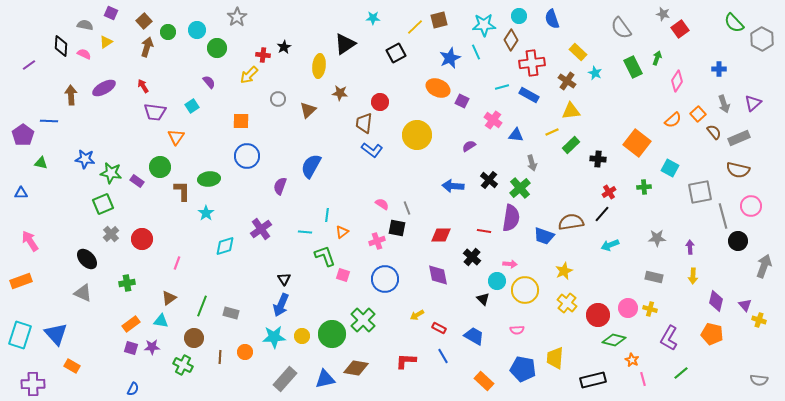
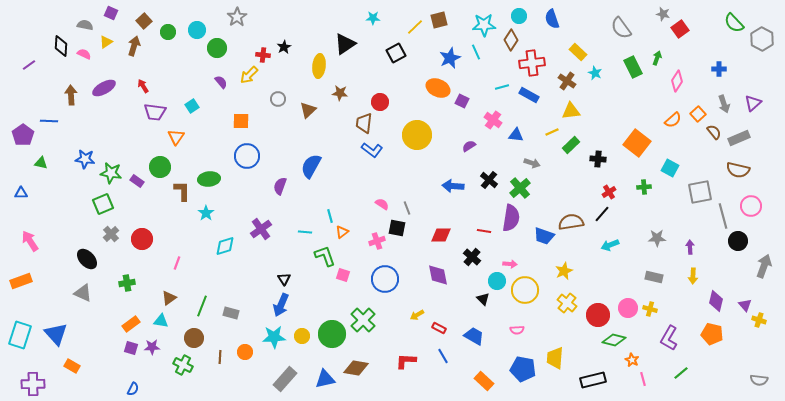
brown arrow at (147, 47): moved 13 px left, 1 px up
purple semicircle at (209, 82): moved 12 px right
gray arrow at (532, 163): rotated 56 degrees counterclockwise
cyan line at (327, 215): moved 3 px right, 1 px down; rotated 24 degrees counterclockwise
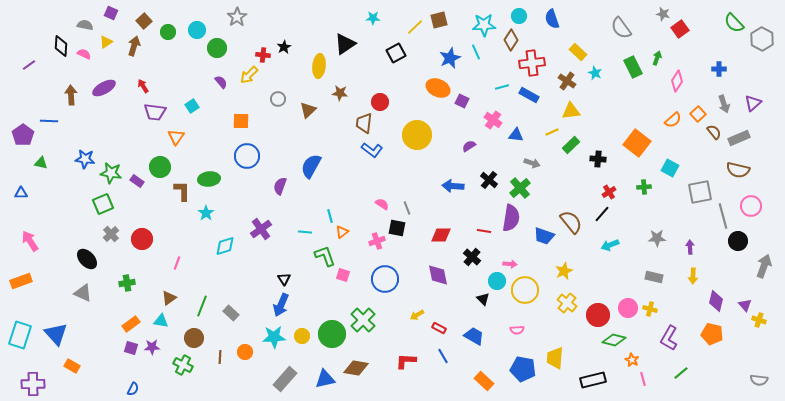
brown semicircle at (571, 222): rotated 60 degrees clockwise
gray rectangle at (231, 313): rotated 28 degrees clockwise
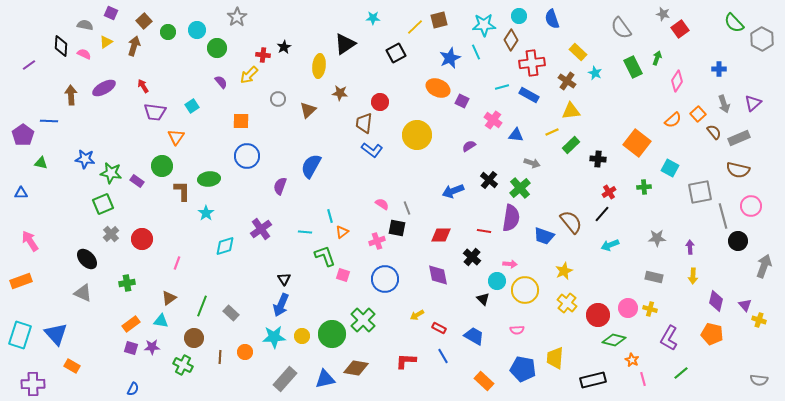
green circle at (160, 167): moved 2 px right, 1 px up
blue arrow at (453, 186): moved 5 px down; rotated 25 degrees counterclockwise
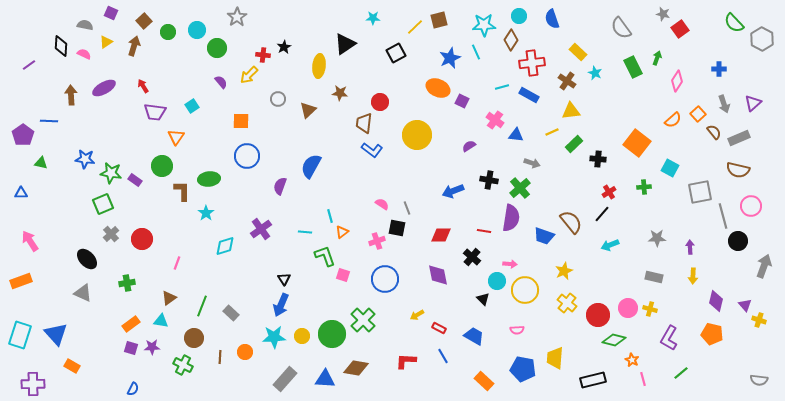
pink cross at (493, 120): moved 2 px right
green rectangle at (571, 145): moved 3 px right, 1 px up
black cross at (489, 180): rotated 30 degrees counterclockwise
purple rectangle at (137, 181): moved 2 px left, 1 px up
blue triangle at (325, 379): rotated 15 degrees clockwise
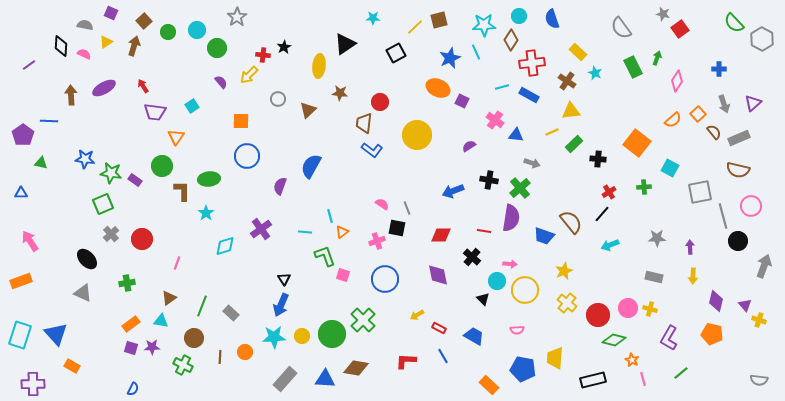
orange rectangle at (484, 381): moved 5 px right, 4 px down
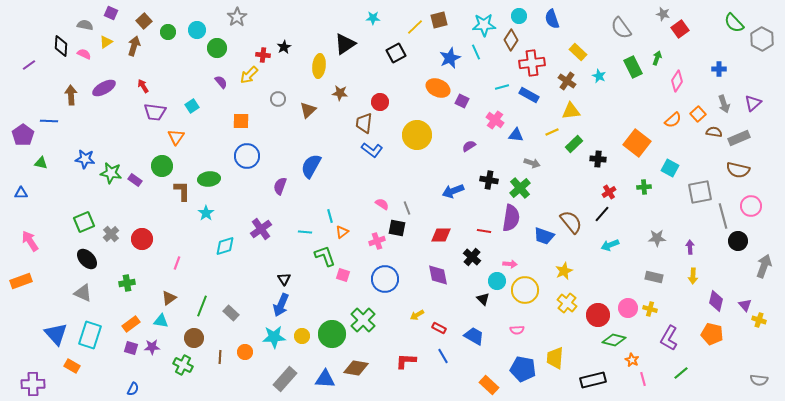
cyan star at (595, 73): moved 4 px right, 3 px down
brown semicircle at (714, 132): rotated 42 degrees counterclockwise
green square at (103, 204): moved 19 px left, 18 px down
cyan rectangle at (20, 335): moved 70 px right
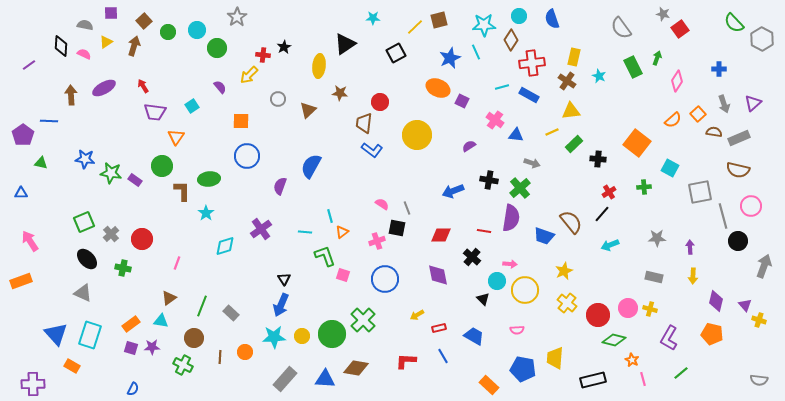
purple square at (111, 13): rotated 24 degrees counterclockwise
yellow rectangle at (578, 52): moved 4 px left, 5 px down; rotated 60 degrees clockwise
purple semicircle at (221, 82): moved 1 px left, 5 px down
green cross at (127, 283): moved 4 px left, 15 px up; rotated 21 degrees clockwise
red rectangle at (439, 328): rotated 40 degrees counterclockwise
